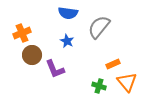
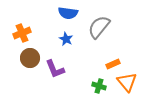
blue star: moved 1 px left, 2 px up
brown circle: moved 2 px left, 3 px down
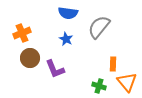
orange rectangle: rotated 64 degrees counterclockwise
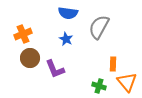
gray semicircle: rotated 10 degrees counterclockwise
orange cross: moved 1 px right, 1 px down
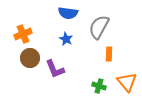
orange rectangle: moved 4 px left, 10 px up
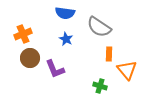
blue semicircle: moved 3 px left
gray semicircle: rotated 85 degrees counterclockwise
orange triangle: moved 12 px up
green cross: moved 1 px right
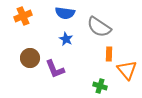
orange cross: moved 18 px up
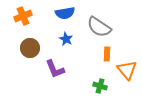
blue semicircle: rotated 18 degrees counterclockwise
orange rectangle: moved 2 px left
brown circle: moved 10 px up
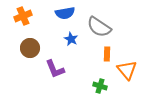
blue star: moved 5 px right
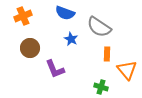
blue semicircle: rotated 30 degrees clockwise
green cross: moved 1 px right, 1 px down
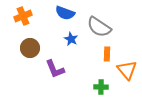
green cross: rotated 16 degrees counterclockwise
